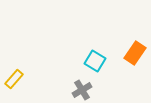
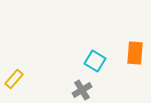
orange rectangle: rotated 30 degrees counterclockwise
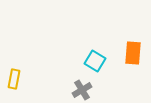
orange rectangle: moved 2 px left
yellow rectangle: rotated 30 degrees counterclockwise
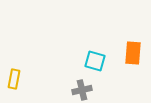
cyan square: rotated 15 degrees counterclockwise
gray cross: rotated 18 degrees clockwise
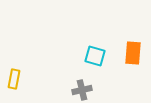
cyan square: moved 5 px up
